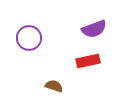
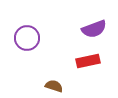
purple circle: moved 2 px left
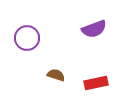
red rectangle: moved 8 px right, 22 px down
brown semicircle: moved 2 px right, 11 px up
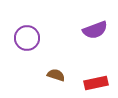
purple semicircle: moved 1 px right, 1 px down
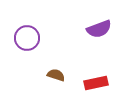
purple semicircle: moved 4 px right, 1 px up
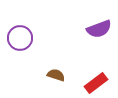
purple circle: moved 7 px left
red rectangle: rotated 25 degrees counterclockwise
